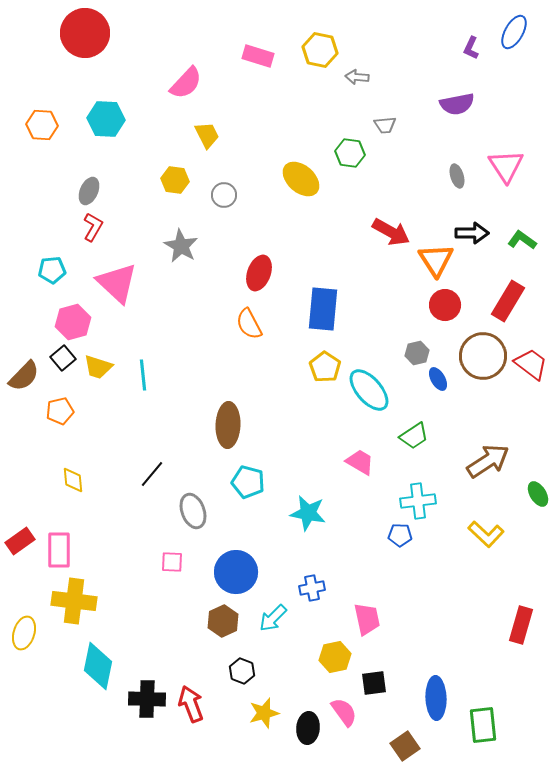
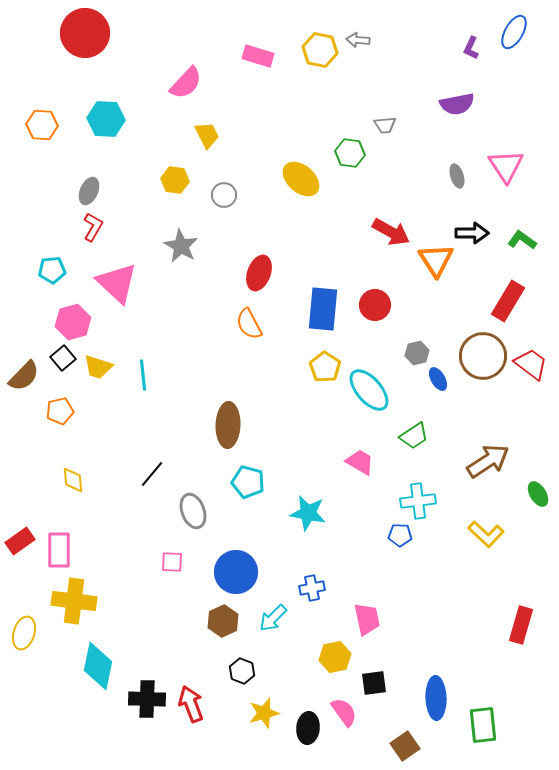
gray arrow at (357, 77): moved 1 px right, 37 px up
red circle at (445, 305): moved 70 px left
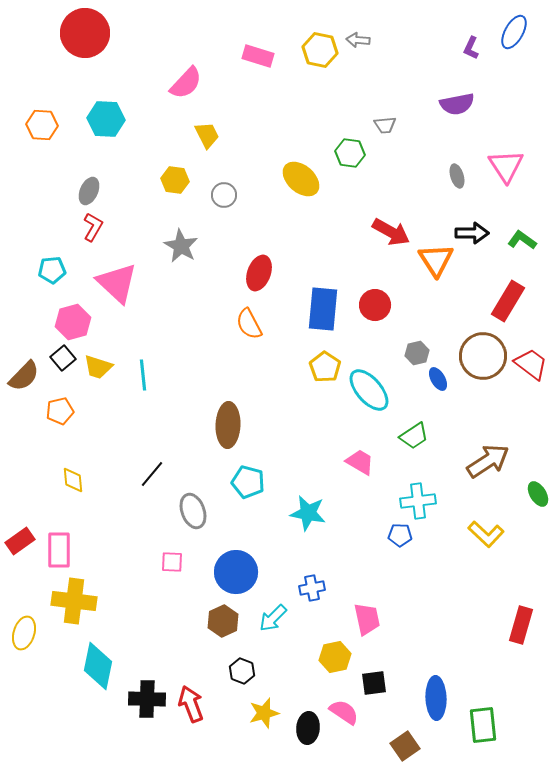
pink semicircle at (344, 712): rotated 20 degrees counterclockwise
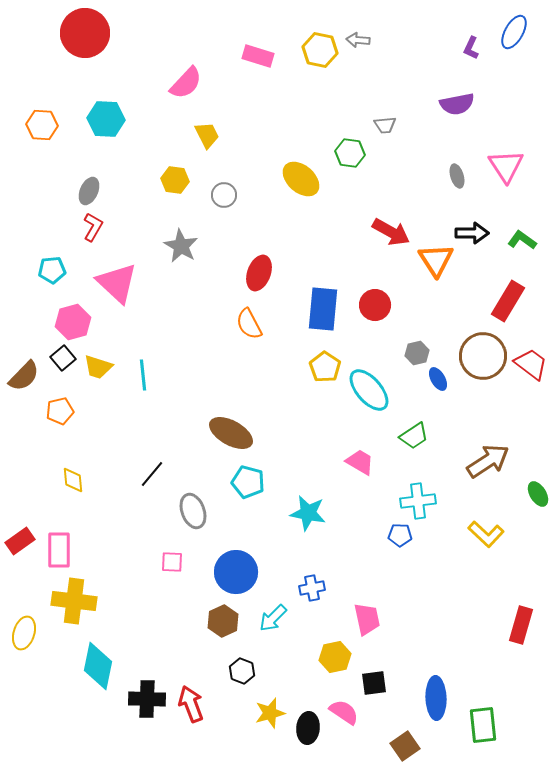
brown ellipse at (228, 425): moved 3 px right, 8 px down; rotated 63 degrees counterclockwise
yellow star at (264, 713): moved 6 px right
